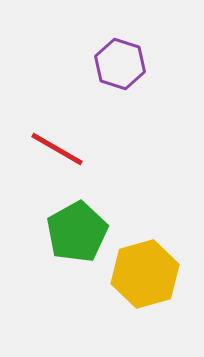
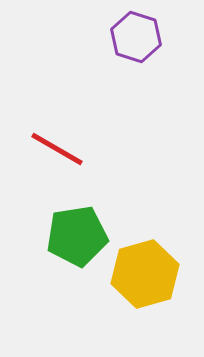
purple hexagon: moved 16 px right, 27 px up
green pentagon: moved 4 px down; rotated 20 degrees clockwise
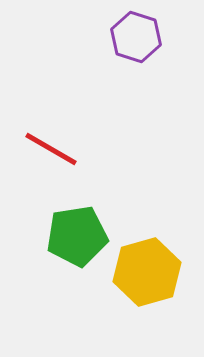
red line: moved 6 px left
yellow hexagon: moved 2 px right, 2 px up
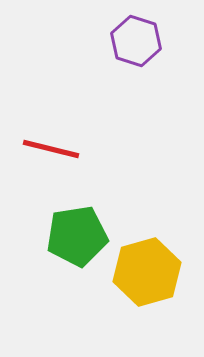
purple hexagon: moved 4 px down
red line: rotated 16 degrees counterclockwise
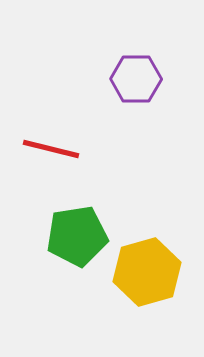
purple hexagon: moved 38 px down; rotated 18 degrees counterclockwise
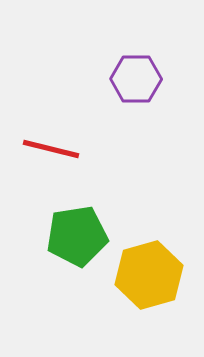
yellow hexagon: moved 2 px right, 3 px down
